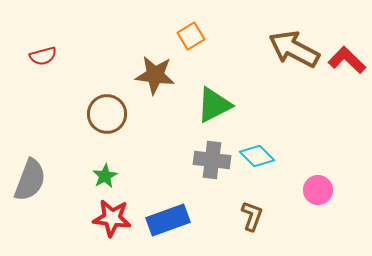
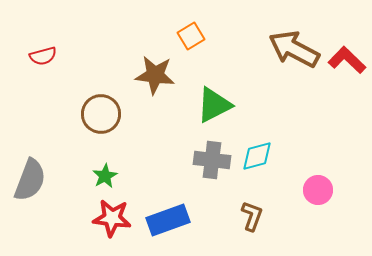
brown circle: moved 6 px left
cyan diamond: rotated 60 degrees counterclockwise
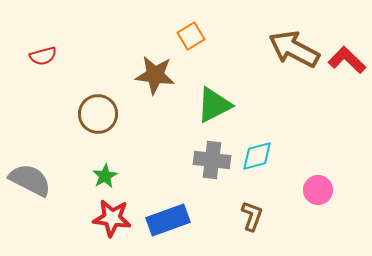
brown circle: moved 3 px left
gray semicircle: rotated 84 degrees counterclockwise
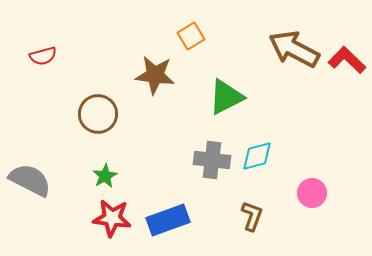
green triangle: moved 12 px right, 8 px up
pink circle: moved 6 px left, 3 px down
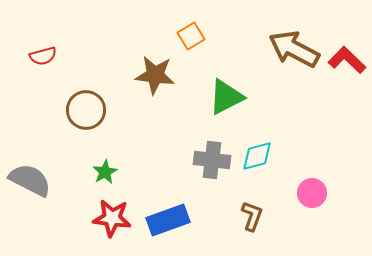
brown circle: moved 12 px left, 4 px up
green star: moved 4 px up
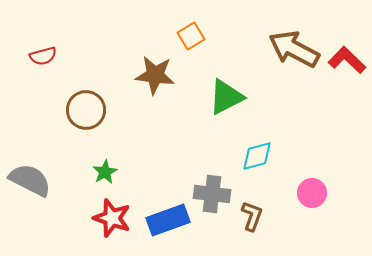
gray cross: moved 34 px down
red star: rotated 12 degrees clockwise
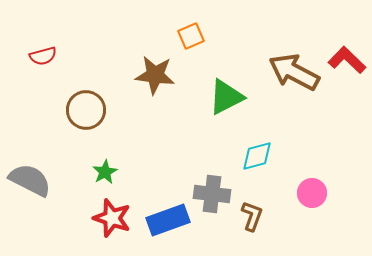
orange square: rotated 8 degrees clockwise
brown arrow: moved 23 px down
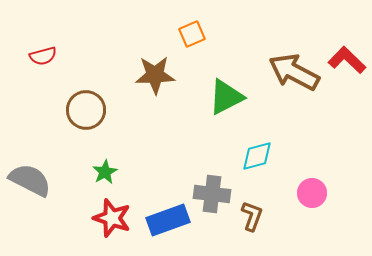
orange square: moved 1 px right, 2 px up
brown star: rotated 9 degrees counterclockwise
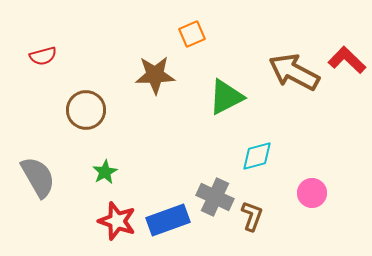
gray semicircle: moved 8 px right, 3 px up; rotated 33 degrees clockwise
gray cross: moved 3 px right, 3 px down; rotated 18 degrees clockwise
red star: moved 5 px right, 3 px down
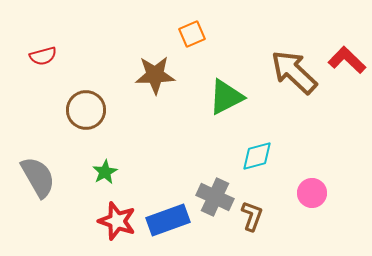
brown arrow: rotated 15 degrees clockwise
